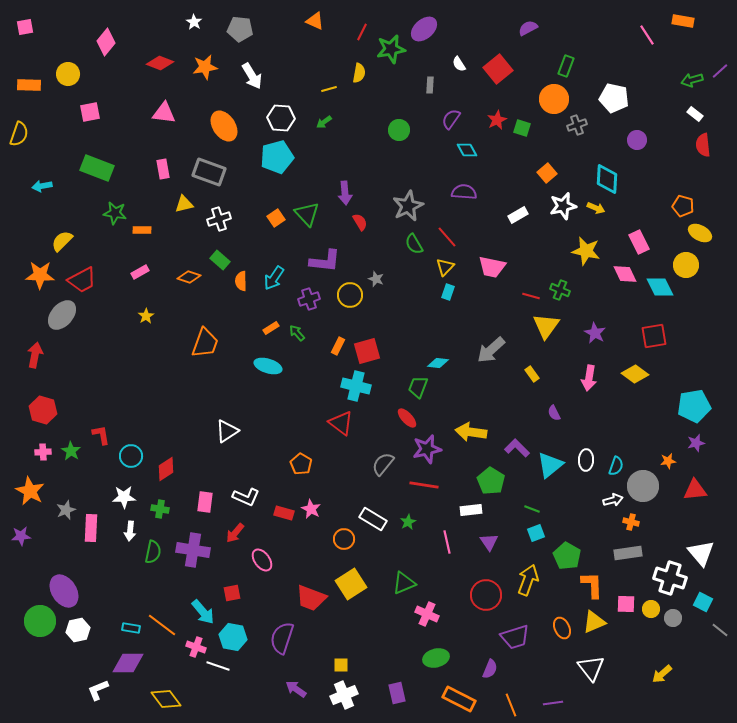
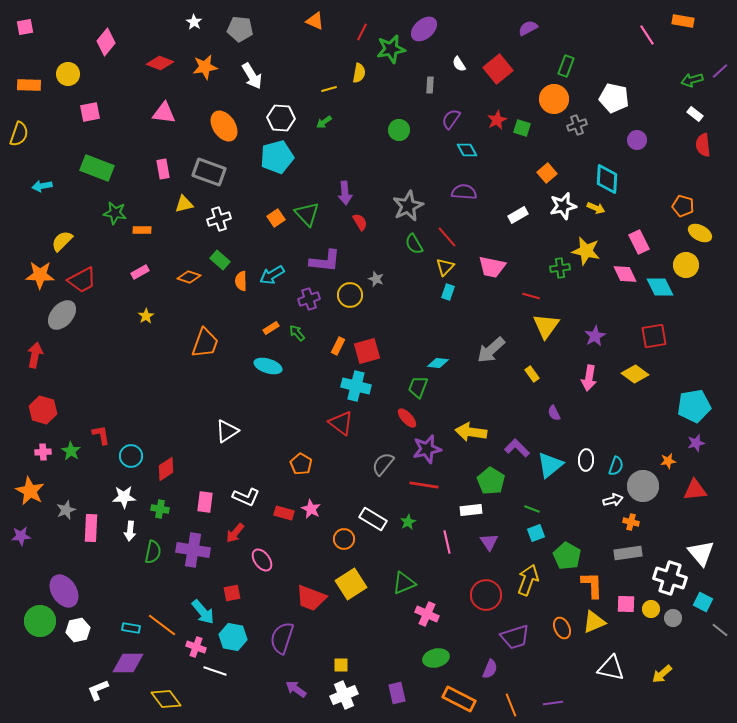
cyan arrow at (274, 278): moved 2 px left, 3 px up; rotated 25 degrees clockwise
green cross at (560, 290): moved 22 px up; rotated 30 degrees counterclockwise
purple star at (595, 333): moved 3 px down; rotated 15 degrees clockwise
white line at (218, 666): moved 3 px left, 5 px down
white triangle at (591, 668): moved 20 px right; rotated 40 degrees counterclockwise
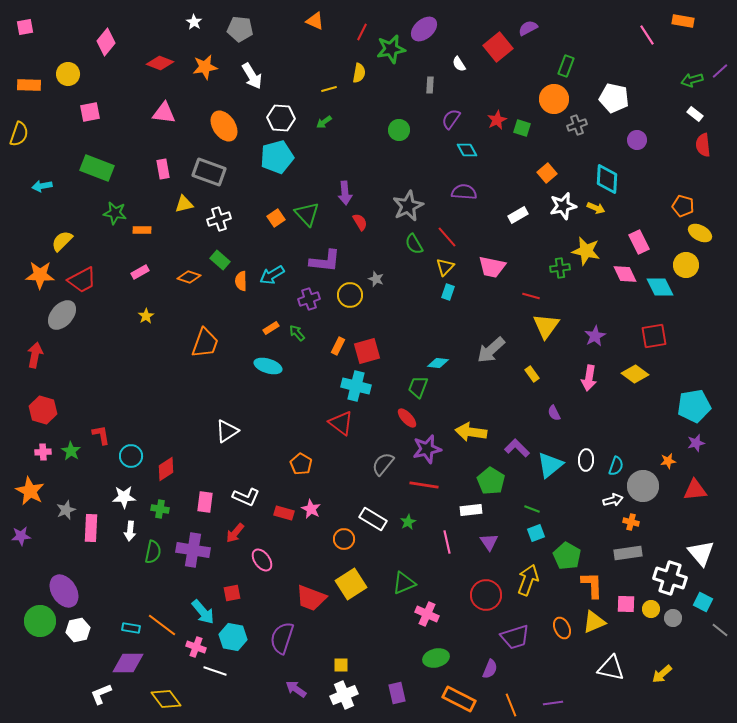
red square at (498, 69): moved 22 px up
white L-shape at (98, 690): moved 3 px right, 4 px down
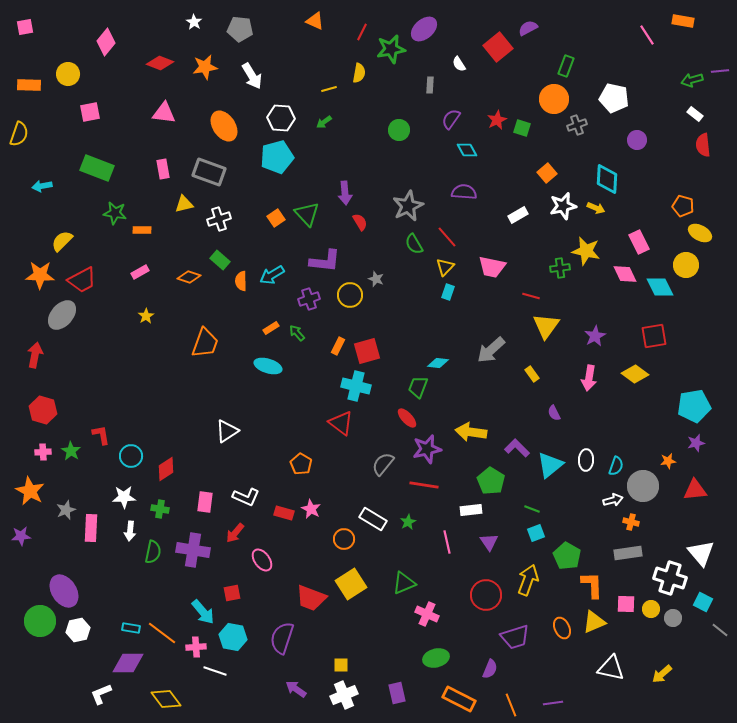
purple line at (720, 71): rotated 36 degrees clockwise
orange line at (162, 625): moved 8 px down
pink cross at (196, 647): rotated 24 degrees counterclockwise
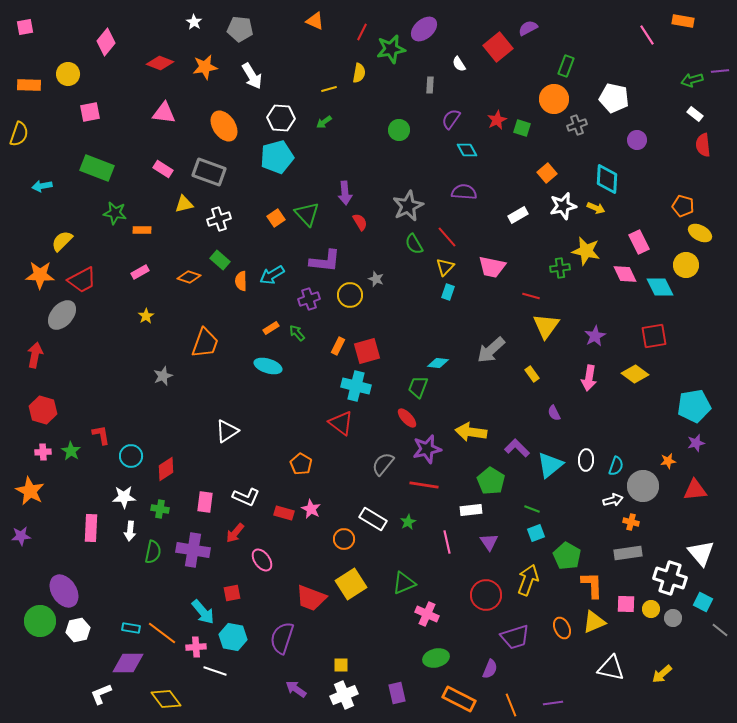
pink rectangle at (163, 169): rotated 48 degrees counterclockwise
gray star at (66, 510): moved 97 px right, 134 px up
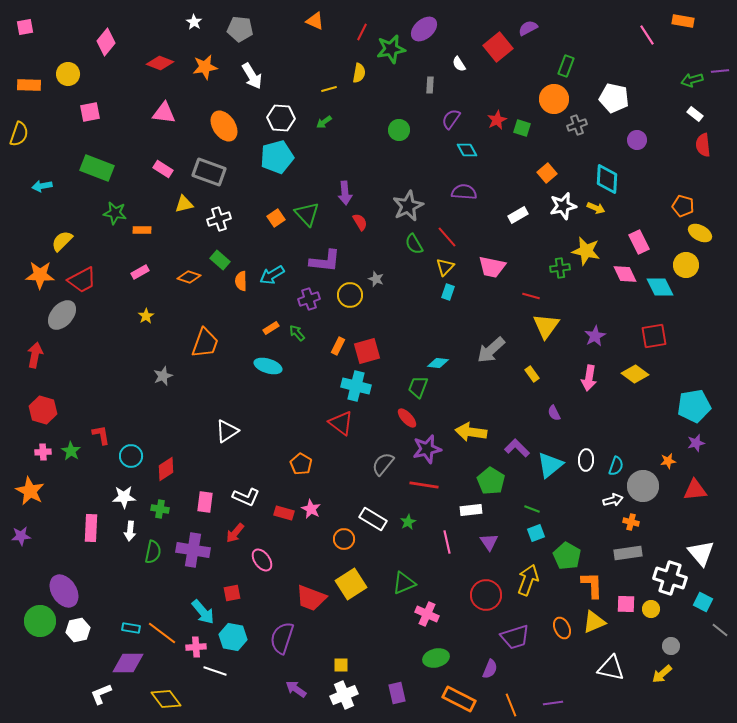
gray circle at (673, 618): moved 2 px left, 28 px down
